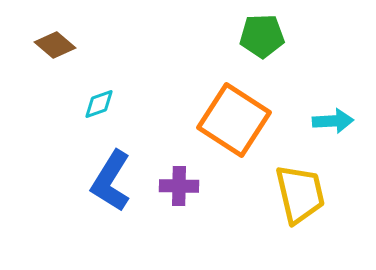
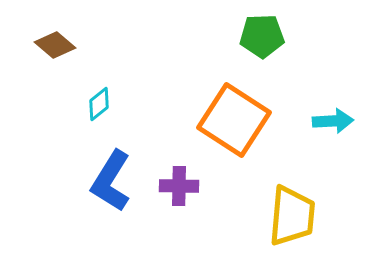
cyan diamond: rotated 20 degrees counterclockwise
yellow trapezoid: moved 8 px left, 22 px down; rotated 18 degrees clockwise
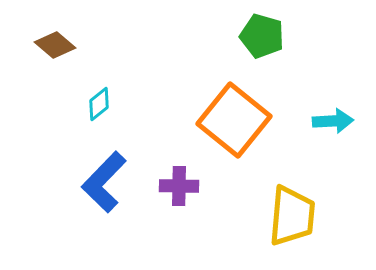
green pentagon: rotated 18 degrees clockwise
orange square: rotated 6 degrees clockwise
blue L-shape: moved 7 px left, 1 px down; rotated 12 degrees clockwise
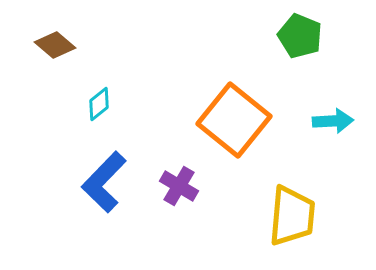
green pentagon: moved 38 px right; rotated 6 degrees clockwise
purple cross: rotated 30 degrees clockwise
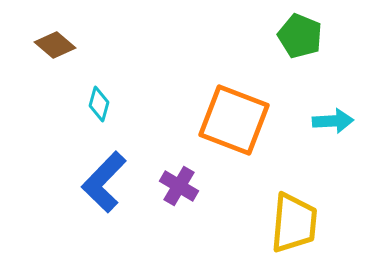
cyan diamond: rotated 36 degrees counterclockwise
orange square: rotated 18 degrees counterclockwise
yellow trapezoid: moved 2 px right, 7 px down
